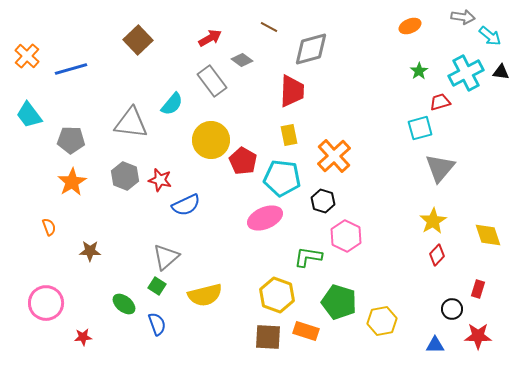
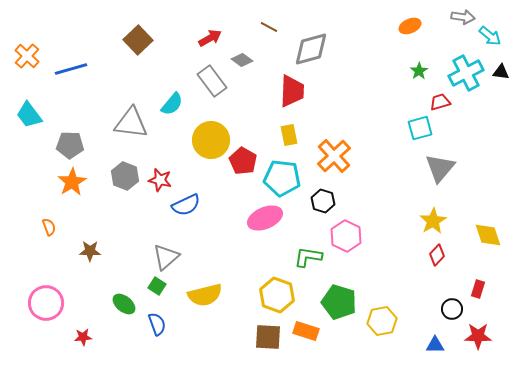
gray pentagon at (71, 140): moved 1 px left, 5 px down
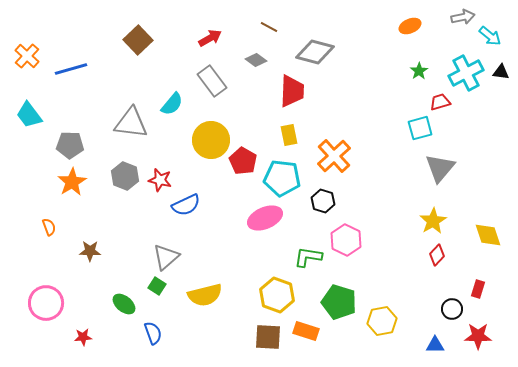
gray arrow at (463, 17): rotated 20 degrees counterclockwise
gray diamond at (311, 49): moved 4 px right, 3 px down; rotated 30 degrees clockwise
gray diamond at (242, 60): moved 14 px right
pink hexagon at (346, 236): moved 4 px down
blue semicircle at (157, 324): moved 4 px left, 9 px down
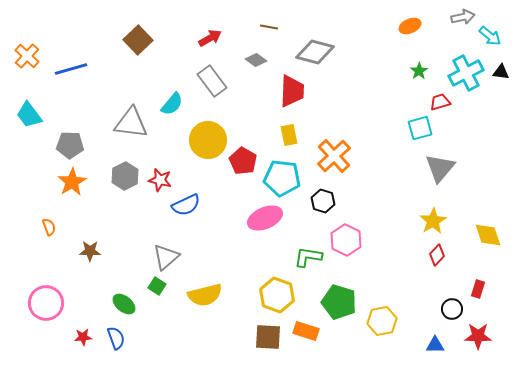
brown line at (269, 27): rotated 18 degrees counterclockwise
yellow circle at (211, 140): moved 3 px left
gray hexagon at (125, 176): rotated 12 degrees clockwise
blue semicircle at (153, 333): moved 37 px left, 5 px down
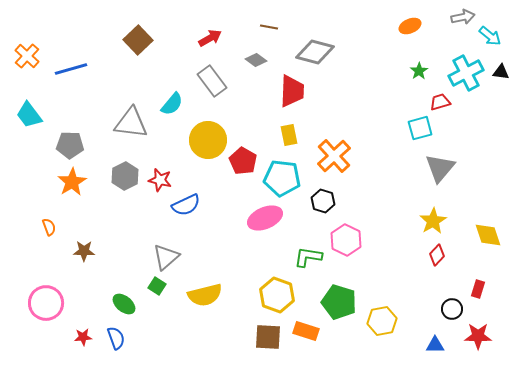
brown star at (90, 251): moved 6 px left
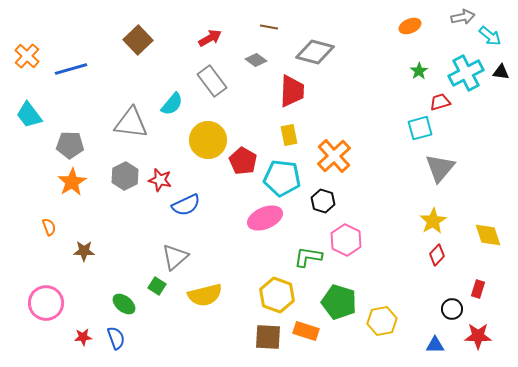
gray triangle at (166, 257): moved 9 px right
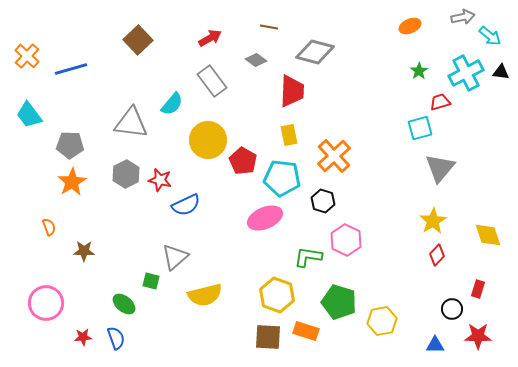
gray hexagon at (125, 176): moved 1 px right, 2 px up
green square at (157, 286): moved 6 px left, 5 px up; rotated 18 degrees counterclockwise
